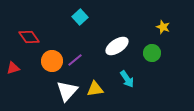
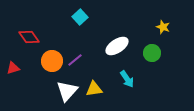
yellow triangle: moved 1 px left
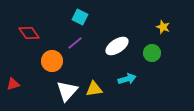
cyan square: rotated 21 degrees counterclockwise
red diamond: moved 4 px up
purple line: moved 17 px up
red triangle: moved 16 px down
cyan arrow: rotated 72 degrees counterclockwise
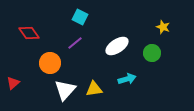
orange circle: moved 2 px left, 2 px down
red triangle: moved 1 px up; rotated 24 degrees counterclockwise
white triangle: moved 2 px left, 1 px up
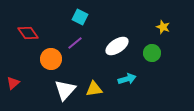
red diamond: moved 1 px left
orange circle: moved 1 px right, 4 px up
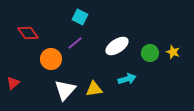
yellow star: moved 10 px right, 25 px down
green circle: moved 2 px left
